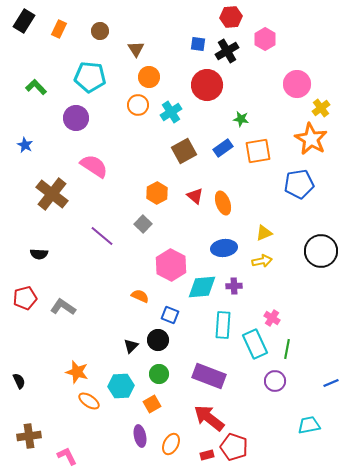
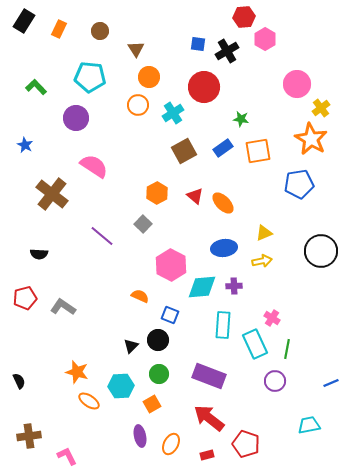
red hexagon at (231, 17): moved 13 px right
red circle at (207, 85): moved 3 px left, 2 px down
cyan cross at (171, 112): moved 2 px right, 1 px down
orange ellipse at (223, 203): rotated 25 degrees counterclockwise
red pentagon at (234, 447): moved 12 px right, 3 px up
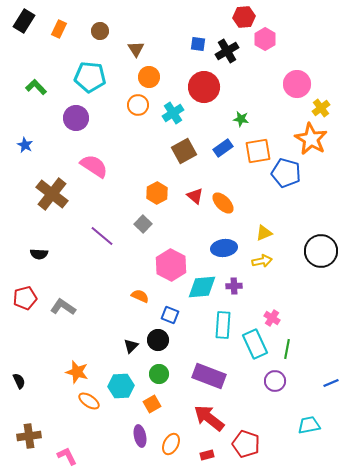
blue pentagon at (299, 184): moved 13 px left, 11 px up; rotated 24 degrees clockwise
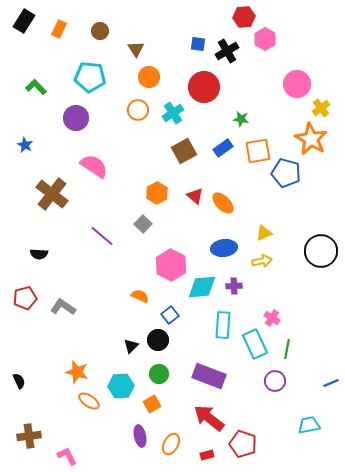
orange circle at (138, 105): moved 5 px down
blue square at (170, 315): rotated 30 degrees clockwise
red pentagon at (246, 444): moved 3 px left
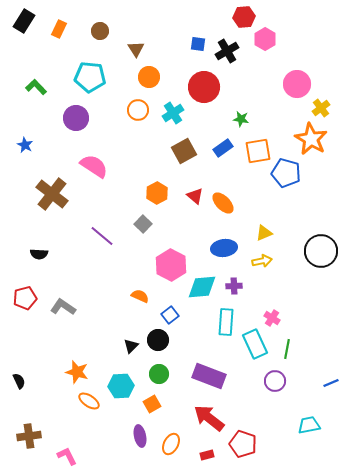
cyan rectangle at (223, 325): moved 3 px right, 3 px up
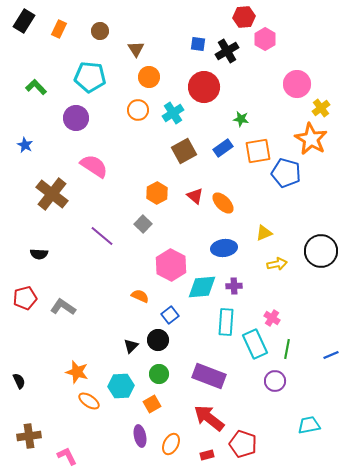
yellow arrow at (262, 261): moved 15 px right, 3 px down
blue line at (331, 383): moved 28 px up
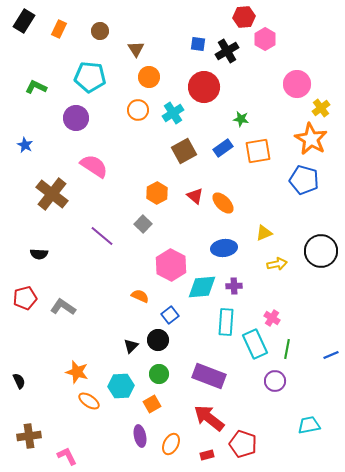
green L-shape at (36, 87): rotated 20 degrees counterclockwise
blue pentagon at (286, 173): moved 18 px right, 7 px down
